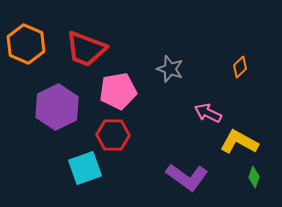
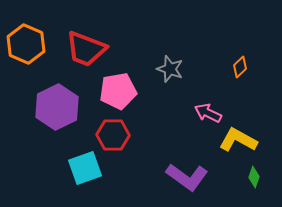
yellow L-shape: moved 1 px left, 2 px up
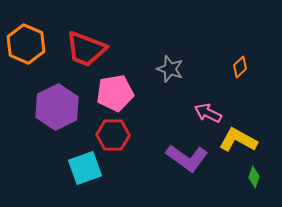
pink pentagon: moved 3 px left, 2 px down
purple L-shape: moved 19 px up
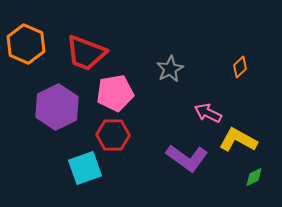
red trapezoid: moved 4 px down
gray star: rotated 24 degrees clockwise
green diamond: rotated 45 degrees clockwise
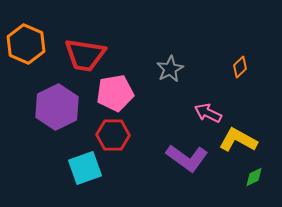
red trapezoid: moved 1 px left, 2 px down; rotated 12 degrees counterclockwise
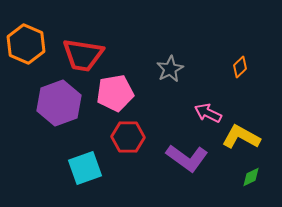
red trapezoid: moved 2 px left
purple hexagon: moved 2 px right, 4 px up; rotated 6 degrees clockwise
red hexagon: moved 15 px right, 2 px down
yellow L-shape: moved 3 px right, 3 px up
green diamond: moved 3 px left
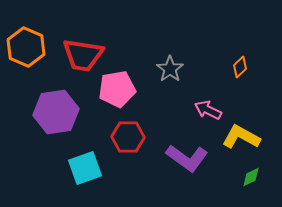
orange hexagon: moved 3 px down
gray star: rotated 8 degrees counterclockwise
pink pentagon: moved 2 px right, 4 px up
purple hexagon: moved 3 px left, 9 px down; rotated 12 degrees clockwise
pink arrow: moved 3 px up
